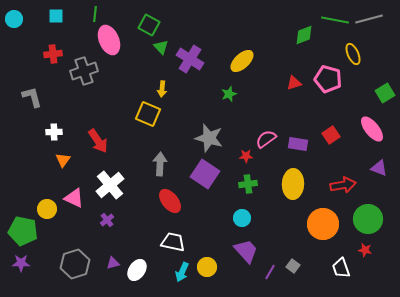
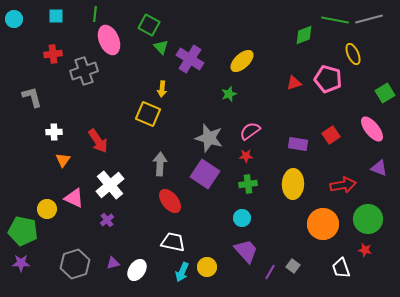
pink semicircle at (266, 139): moved 16 px left, 8 px up
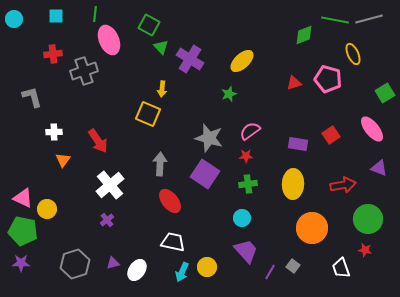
pink triangle at (74, 198): moved 51 px left
orange circle at (323, 224): moved 11 px left, 4 px down
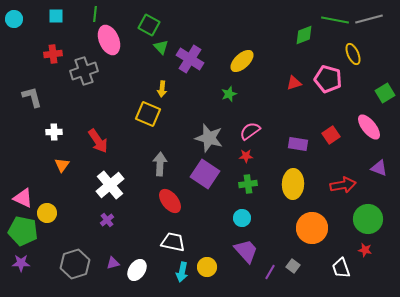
pink ellipse at (372, 129): moved 3 px left, 2 px up
orange triangle at (63, 160): moved 1 px left, 5 px down
yellow circle at (47, 209): moved 4 px down
cyan arrow at (182, 272): rotated 12 degrees counterclockwise
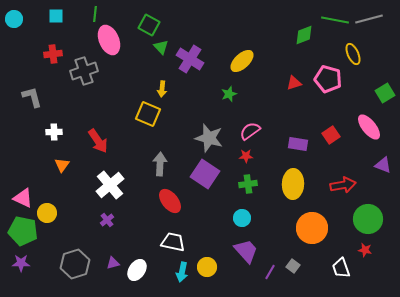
purple triangle at (379, 168): moved 4 px right, 3 px up
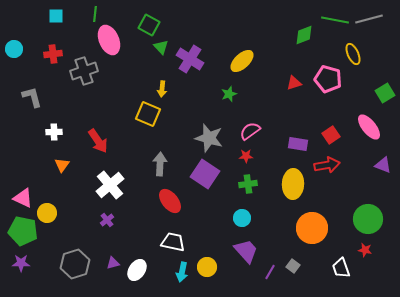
cyan circle at (14, 19): moved 30 px down
red arrow at (343, 185): moved 16 px left, 20 px up
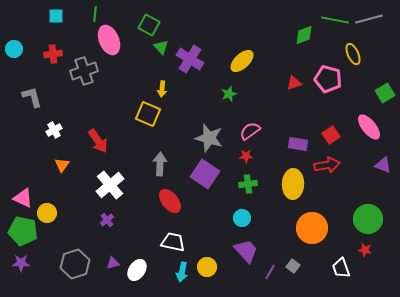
white cross at (54, 132): moved 2 px up; rotated 28 degrees counterclockwise
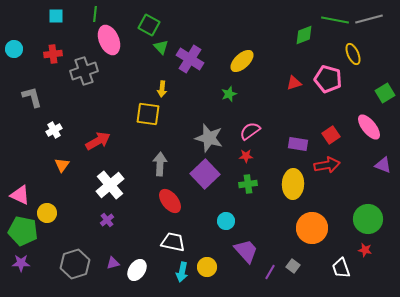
yellow square at (148, 114): rotated 15 degrees counterclockwise
red arrow at (98, 141): rotated 85 degrees counterclockwise
purple square at (205, 174): rotated 12 degrees clockwise
pink triangle at (23, 198): moved 3 px left, 3 px up
cyan circle at (242, 218): moved 16 px left, 3 px down
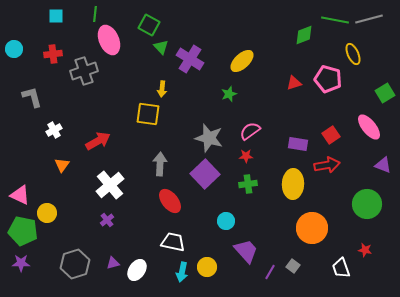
green circle at (368, 219): moved 1 px left, 15 px up
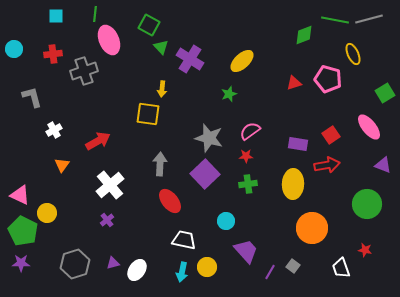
green pentagon at (23, 231): rotated 16 degrees clockwise
white trapezoid at (173, 242): moved 11 px right, 2 px up
